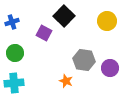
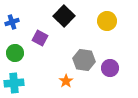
purple square: moved 4 px left, 5 px down
orange star: rotated 16 degrees clockwise
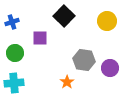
purple square: rotated 28 degrees counterclockwise
orange star: moved 1 px right, 1 px down
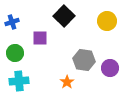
cyan cross: moved 5 px right, 2 px up
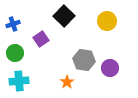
blue cross: moved 1 px right, 2 px down
purple square: moved 1 px right, 1 px down; rotated 35 degrees counterclockwise
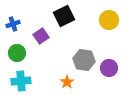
black square: rotated 20 degrees clockwise
yellow circle: moved 2 px right, 1 px up
purple square: moved 3 px up
green circle: moved 2 px right
purple circle: moved 1 px left
cyan cross: moved 2 px right
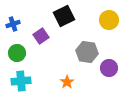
gray hexagon: moved 3 px right, 8 px up
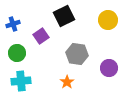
yellow circle: moved 1 px left
gray hexagon: moved 10 px left, 2 px down
